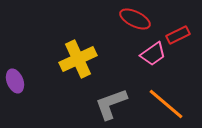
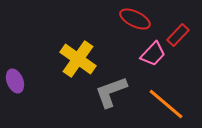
red rectangle: rotated 20 degrees counterclockwise
pink trapezoid: rotated 12 degrees counterclockwise
yellow cross: rotated 30 degrees counterclockwise
gray L-shape: moved 12 px up
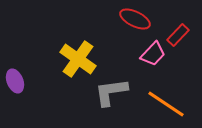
gray L-shape: rotated 12 degrees clockwise
orange line: rotated 6 degrees counterclockwise
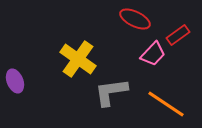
red rectangle: rotated 10 degrees clockwise
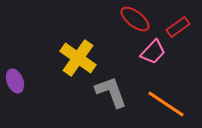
red ellipse: rotated 12 degrees clockwise
red rectangle: moved 8 px up
pink trapezoid: moved 2 px up
yellow cross: moved 1 px up
gray L-shape: rotated 78 degrees clockwise
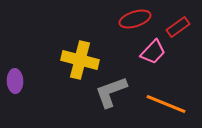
red ellipse: rotated 56 degrees counterclockwise
yellow cross: moved 2 px right, 2 px down; rotated 21 degrees counterclockwise
purple ellipse: rotated 20 degrees clockwise
gray L-shape: rotated 90 degrees counterclockwise
orange line: rotated 12 degrees counterclockwise
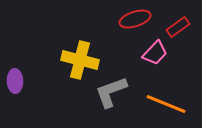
pink trapezoid: moved 2 px right, 1 px down
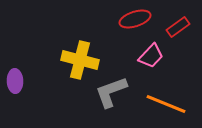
pink trapezoid: moved 4 px left, 3 px down
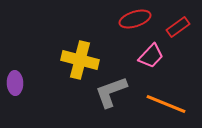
purple ellipse: moved 2 px down
